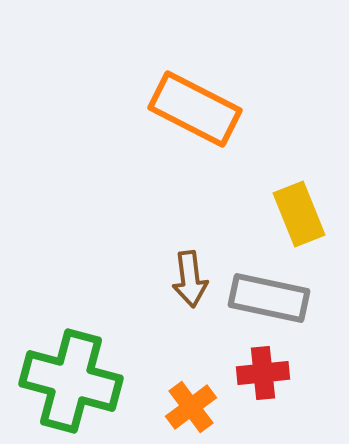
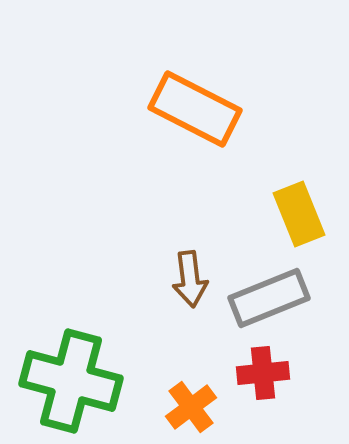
gray rectangle: rotated 34 degrees counterclockwise
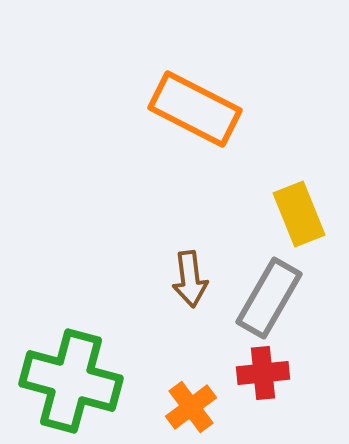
gray rectangle: rotated 38 degrees counterclockwise
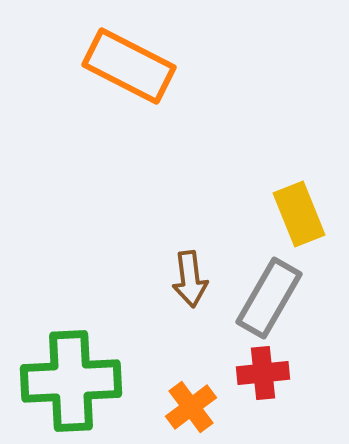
orange rectangle: moved 66 px left, 43 px up
green cross: rotated 18 degrees counterclockwise
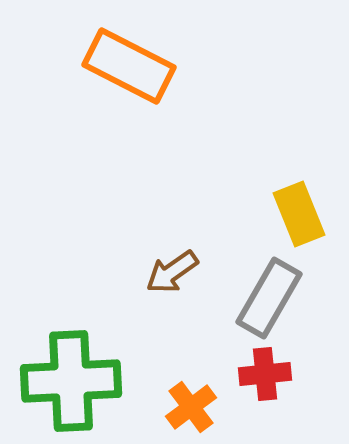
brown arrow: moved 18 px left, 7 px up; rotated 62 degrees clockwise
red cross: moved 2 px right, 1 px down
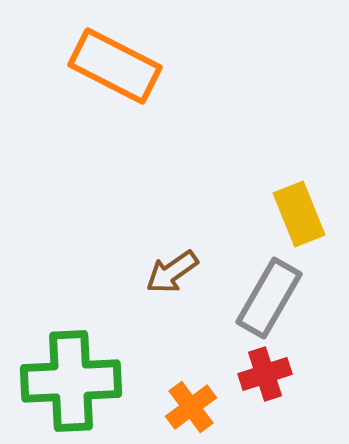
orange rectangle: moved 14 px left
red cross: rotated 12 degrees counterclockwise
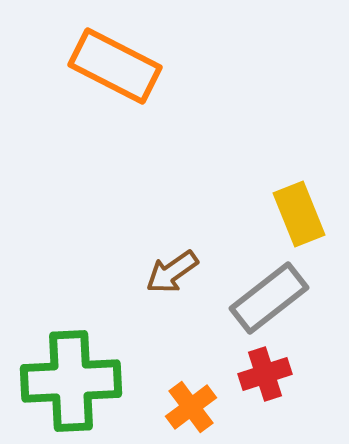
gray rectangle: rotated 22 degrees clockwise
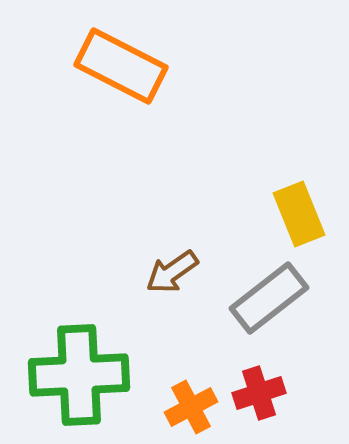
orange rectangle: moved 6 px right
red cross: moved 6 px left, 19 px down
green cross: moved 8 px right, 6 px up
orange cross: rotated 9 degrees clockwise
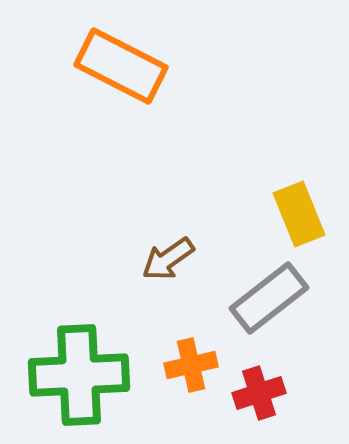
brown arrow: moved 4 px left, 13 px up
orange cross: moved 42 px up; rotated 15 degrees clockwise
